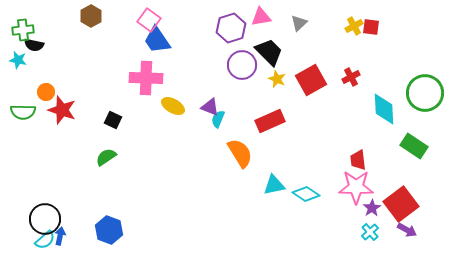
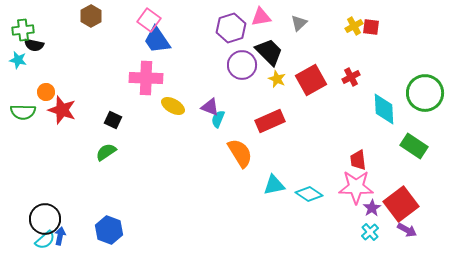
green semicircle at (106, 157): moved 5 px up
cyan diamond at (306, 194): moved 3 px right
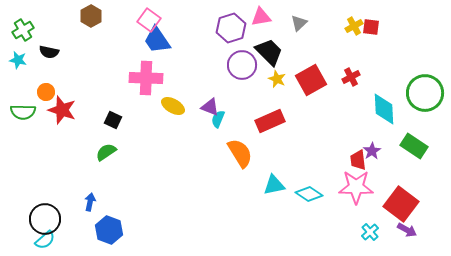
green cross at (23, 30): rotated 25 degrees counterclockwise
black semicircle at (34, 45): moved 15 px right, 7 px down
red square at (401, 204): rotated 16 degrees counterclockwise
purple star at (372, 208): moved 57 px up
blue arrow at (60, 236): moved 30 px right, 34 px up
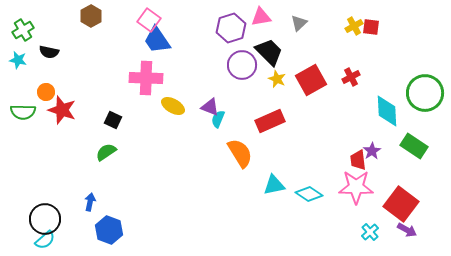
cyan diamond at (384, 109): moved 3 px right, 2 px down
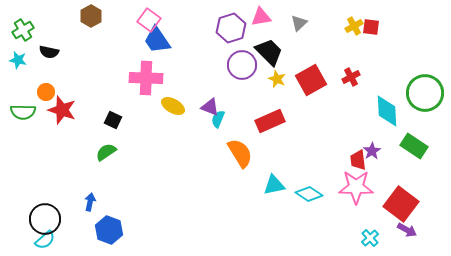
cyan cross at (370, 232): moved 6 px down
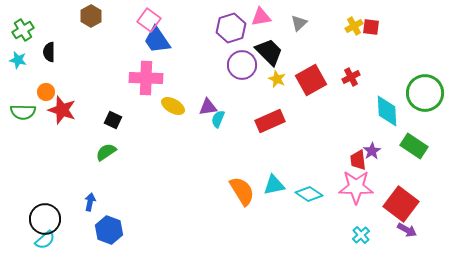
black semicircle at (49, 52): rotated 78 degrees clockwise
purple triangle at (210, 107): moved 2 px left; rotated 30 degrees counterclockwise
orange semicircle at (240, 153): moved 2 px right, 38 px down
cyan cross at (370, 238): moved 9 px left, 3 px up
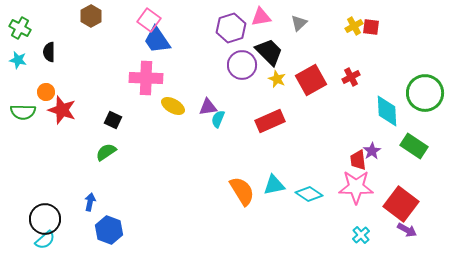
green cross at (23, 30): moved 3 px left, 2 px up; rotated 30 degrees counterclockwise
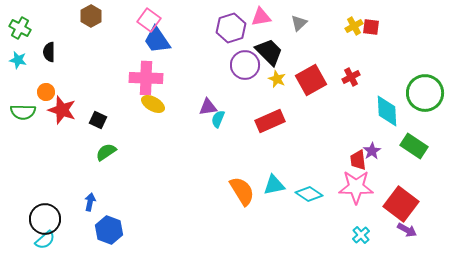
purple circle at (242, 65): moved 3 px right
yellow ellipse at (173, 106): moved 20 px left, 2 px up
black square at (113, 120): moved 15 px left
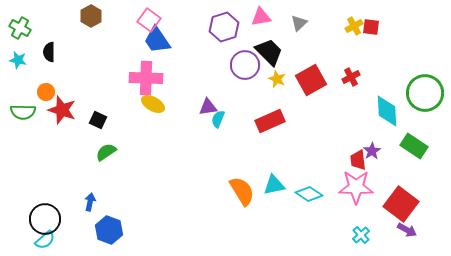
purple hexagon at (231, 28): moved 7 px left, 1 px up
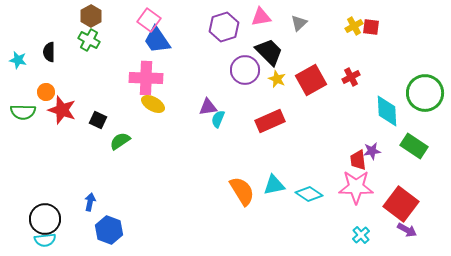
green cross at (20, 28): moved 69 px right, 12 px down
purple circle at (245, 65): moved 5 px down
purple star at (372, 151): rotated 24 degrees clockwise
green semicircle at (106, 152): moved 14 px right, 11 px up
cyan semicircle at (45, 240): rotated 35 degrees clockwise
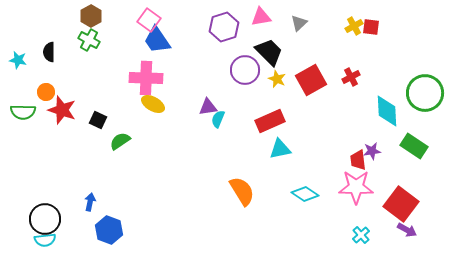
cyan triangle at (274, 185): moved 6 px right, 36 px up
cyan diamond at (309, 194): moved 4 px left
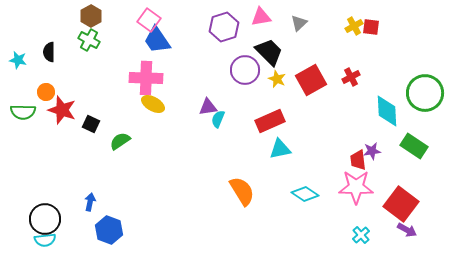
black square at (98, 120): moved 7 px left, 4 px down
